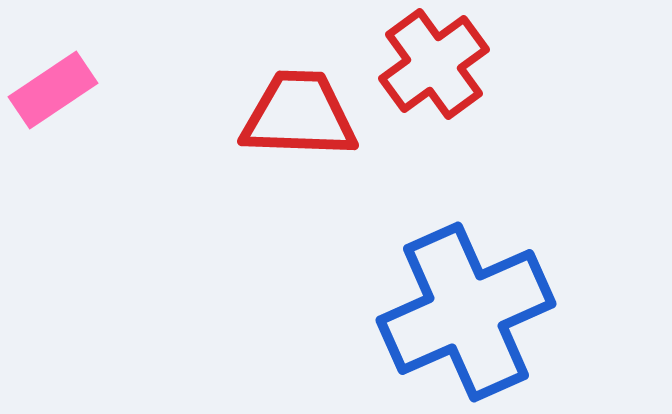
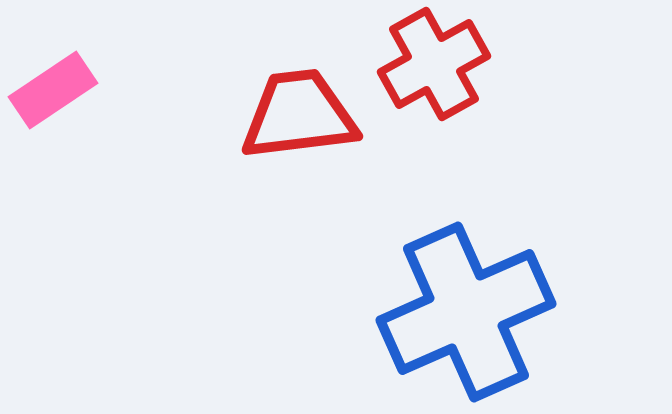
red cross: rotated 7 degrees clockwise
red trapezoid: rotated 9 degrees counterclockwise
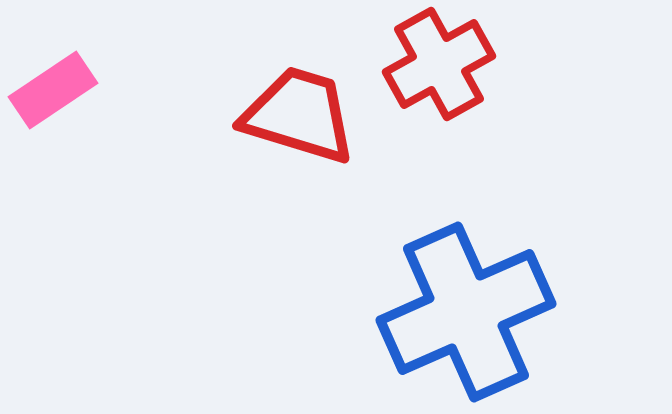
red cross: moved 5 px right
red trapezoid: rotated 24 degrees clockwise
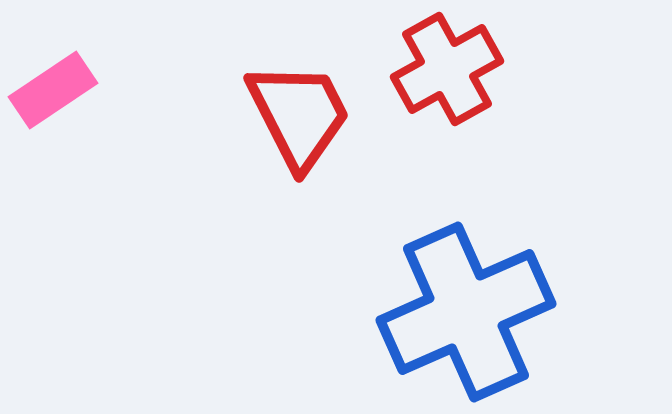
red cross: moved 8 px right, 5 px down
red trapezoid: rotated 46 degrees clockwise
